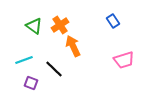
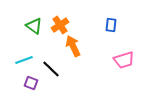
blue rectangle: moved 2 px left, 4 px down; rotated 40 degrees clockwise
black line: moved 3 px left
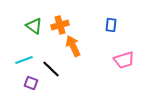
orange cross: rotated 18 degrees clockwise
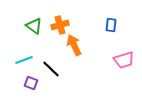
orange arrow: moved 1 px right, 1 px up
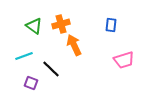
orange cross: moved 1 px right, 1 px up
cyan line: moved 4 px up
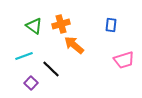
orange arrow: rotated 25 degrees counterclockwise
purple square: rotated 24 degrees clockwise
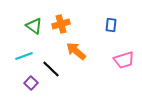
orange arrow: moved 2 px right, 6 px down
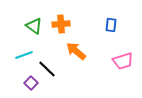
orange cross: rotated 12 degrees clockwise
cyan line: moved 1 px up
pink trapezoid: moved 1 px left, 1 px down
black line: moved 4 px left
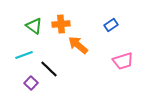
blue rectangle: rotated 48 degrees clockwise
orange arrow: moved 2 px right, 6 px up
black line: moved 2 px right
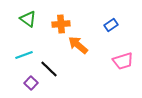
green triangle: moved 6 px left, 7 px up
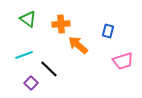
blue rectangle: moved 3 px left, 6 px down; rotated 40 degrees counterclockwise
